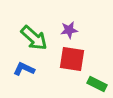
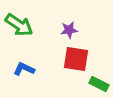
green arrow: moved 15 px left, 13 px up; rotated 8 degrees counterclockwise
red square: moved 4 px right
green rectangle: moved 2 px right
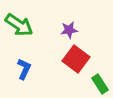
red square: rotated 28 degrees clockwise
blue L-shape: rotated 90 degrees clockwise
green rectangle: moved 1 px right; rotated 30 degrees clockwise
